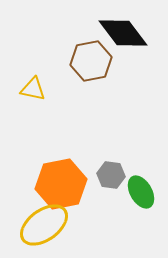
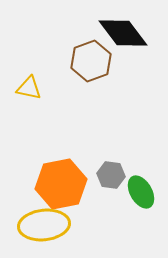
brown hexagon: rotated 9 degrees counterclockwise
yellow triangle: moved 4 px left, 1 px up
yellow ellipse: rotated 30 degrees clockwise
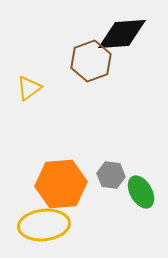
black diamond: moved 1 px left, 1 px down; rotated 57 degrees counterclockwise
yellow triangle: rotated 48 degrees counterclockwise
orange hexagon: rotated 6 degrees clockwise
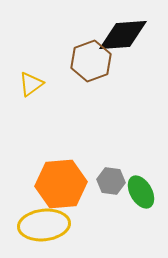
black diamond: moved 1 px right, 1 px down
yellow triangle: moved 2 px right, 4 px up
gray hexagon: moved 6 px down
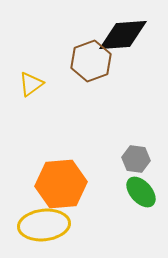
gray hexagon: moved 25 px right, 22 px up
green ellipse: rotated 12 degrees counterclockwise
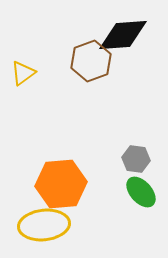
yellow triangle: moved 8 px left, 11 px up
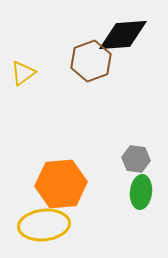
green ellipse: rotated 48 degrees clockwise
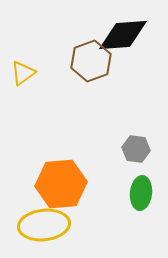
gray hexagon: moved 10 px up
green ellipse: moved 1 px down
